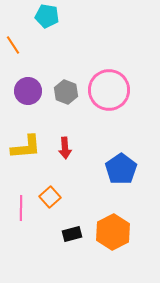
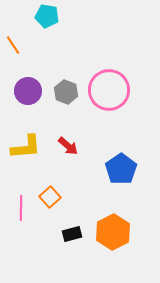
red arrow: moved 3 px right, 2 px up; rotated 45 degrees counterclockwise
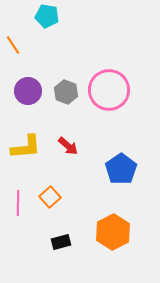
pink line: moved 3 px left, 5 px up
black rectangle: moved 11 px left, 8 px down
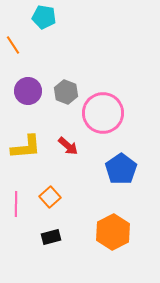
cyan pentagon: moved 3 px left, 1 px down
pink circle: moved 6 px left, 23 px down
pink line: moved 2 px left, 1 px down
black rectangle: moved 10 px left, 5 px up
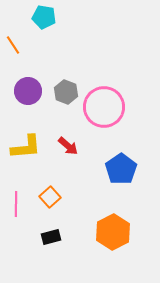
pink circle: moved 1 px right, 6 px up
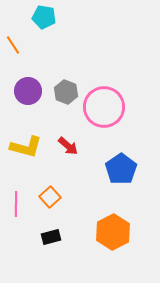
yellow L-shape: rotated 20 degrees clockwise
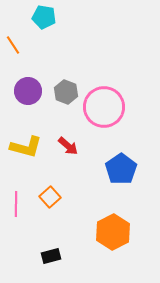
black rectangle: moved 19 px down
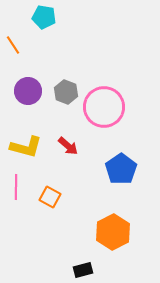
orange square: rotated 20 degrees counterclockwise
pink line: moved 17 px up
black rectangle: moved 32 px right, 14 px down
